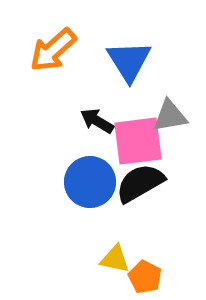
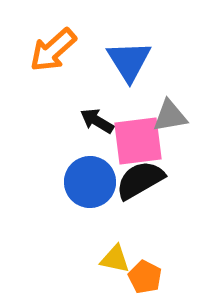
black semicircle: moved 3 px up
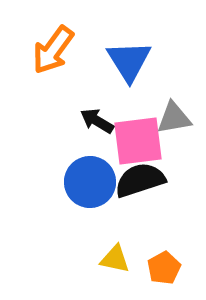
orange arrow: rotated 12 degrees counterclockwise
gray triangle: moved 4 px right, 2 px down
black semicircle: rotated 12 degrees clockwise
orange pentagon: moved 19 px right, 9 px up; rotated 16 degrees clockwise
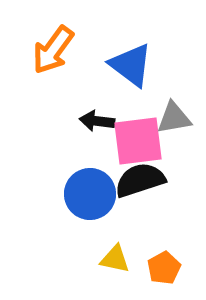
blue triangle: moved 2 px right, 4 px down; rotated 21 degrees counterclockwise
black arrow: rotated 24 degrees counterclockwise
blue circle: moved 12 px down
